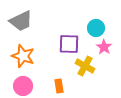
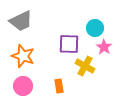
cyan circle: moved 1 px left
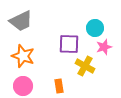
pink star: rotated 21 degrees clockwise
